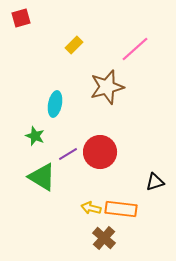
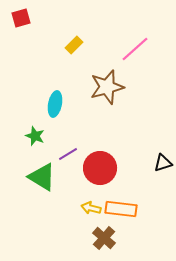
red circle: moved 16 px down
black triangle: moved 8 px right, 19 px up
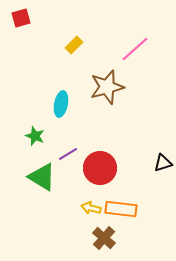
cyan ellipse: moved 6 px right
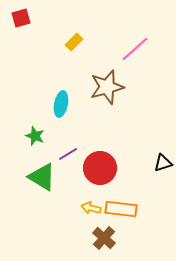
yellow rectangle: moved 3 px up
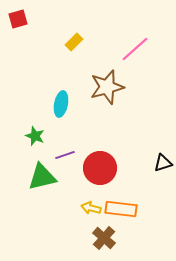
red square: moved 3 px left, 1 px down
purple line: moved 3 px left, 1 px down; rotated 12 degrees clockwise
green triangle: rotated 44 degrees counterclockwise
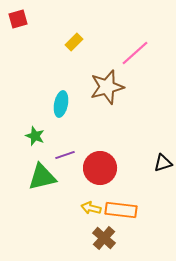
pink line: moved 4 px down
orange rectangle: moved 1 px down
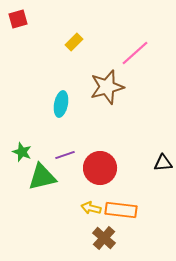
green star: moved 13 px left, 16 px down
black triangle: rotated 12 degrees clockwise
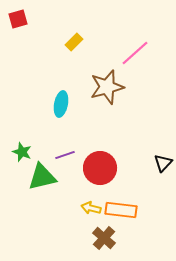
black triangle: rotated 42 degrees counterclockwise
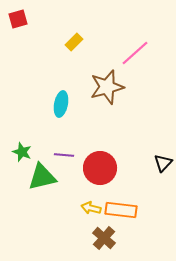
purple line: moved 1 px left; rotated 24 degrees clockwise
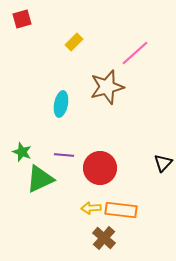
red square: moved 4 px right
green triangle: moved 2 px left, 2 px down; rotated 12 degrees counterclockwise
yellow arrow: rotated 18 degrees counterclockwise
